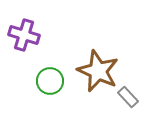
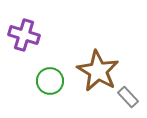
brown star: rotated 6 degrees clockwise
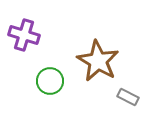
brown star: moved 10 px up
gray rectangle: rotated 20 degrees counterclockwise
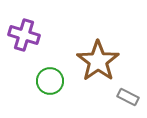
brown star: rotated 6 degrees clockwise
